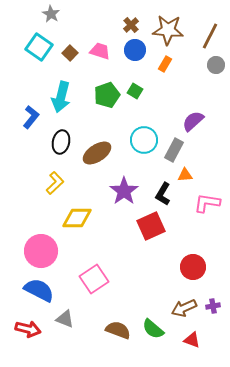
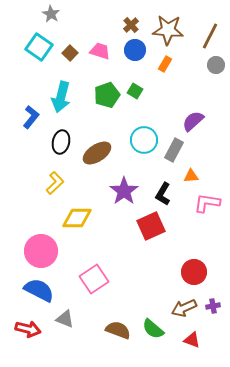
orange triangle: moved 6 px right, 1 px down
red circle: moved 1 px right, 5 px down
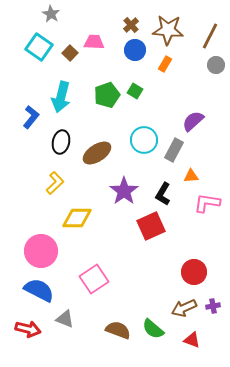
pink trapezoid: moved 6 px left, 9 px up; rotated 15 degrees counterclockwise
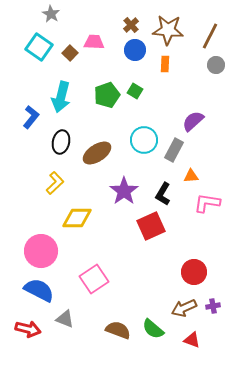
orange rectangle: rotated 28 degrees counterclockwise
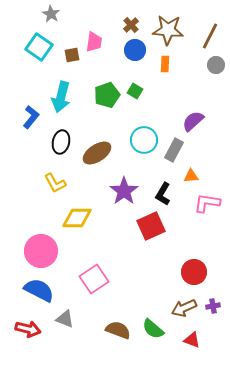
pink trapezoid: rotated 95 degrees clockwise
brown square: moved 2 px right, 2 px down; rotated 35 degrees clockwise
yellow L-shape: rotated 105 degrees clockwise
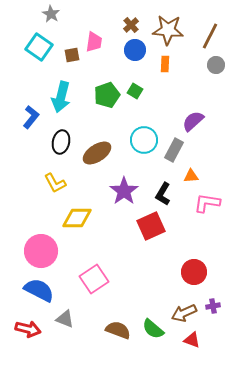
brown arrow: moved 5 px down
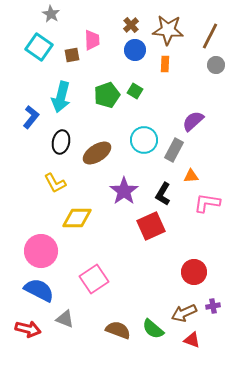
pink trapezoid: moved 2 px left, 2 px up; rotated 10 degrees counterclockwise
